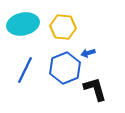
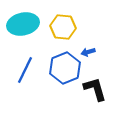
blue arrow: moved 1 px up
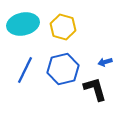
yellow hexagon: rotated 10 degrees clockwise
blue arrow: moved 17 px right, 10 px down
blue hexagon: moved 2 px left, 1 px down; rotated 8 degrees clockwise
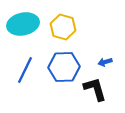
blue hexagon: moved 1 px right, 2 px up; rotated 12 degrees clockwise
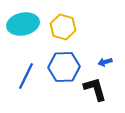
blue line: moved 1 px right, 6 px down
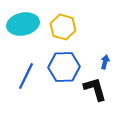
blue arrow: rotated 120 degrees clockwise
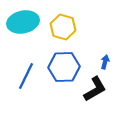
cyan ellipse: moved 2 px up
black L-shape: rotated 76 degrees clockwise
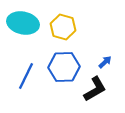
cyan ellipse: moved 1 px down; rotated 24 degrees clockwise
blue arrow: rotated 32 degrees clockwise
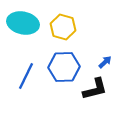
black L-shape: rotated 16 degrees clockwise
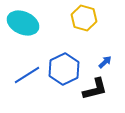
cyan ellipse: rotated 12 degrees clockwise
yellow hexagon: moved 21 px right, 9 px up
blue hexagon: moved 2 px down; rotated 24 degrees counterclockwise
blue line: moved 1 px right, 1 px up; rotated 32 degrees clockwise
